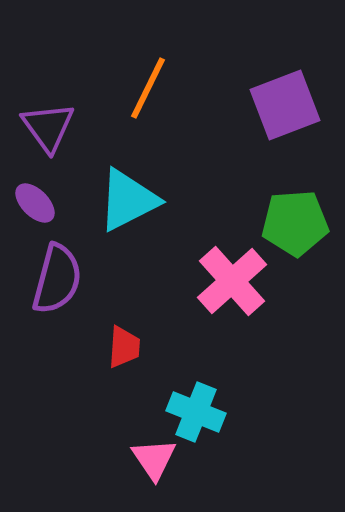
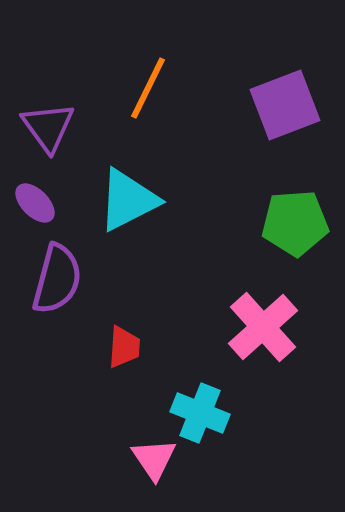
pink cross: moved 31 px right, 46 px down
cyan cross: moved 4 px right, 1 px down
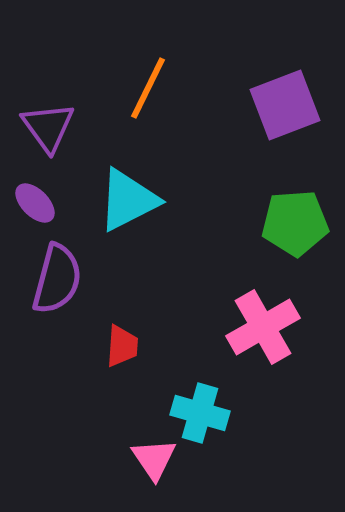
pink cross: rotated 12 degrees clockwise
red trapezoid: moved 2 px left, 1 px up
cyan cross: rotated 6 degrees counterclockwise
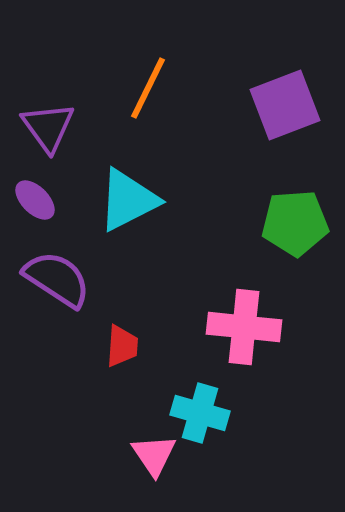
purple ellipse: moved 3 px up
purple semicircle: rotated 72 degrees counterclockwise
pink cross: moved 19 px left; rotated 36 degrees clockwise
pink triangle: moved 4 px up
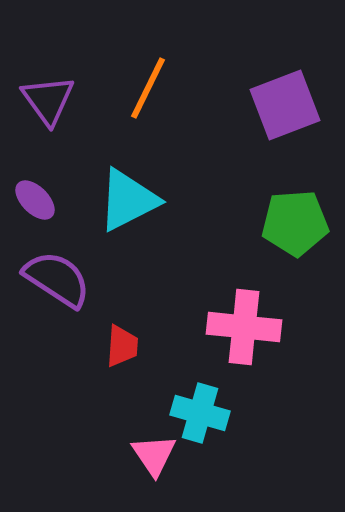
purple triangle: moved 27 px up
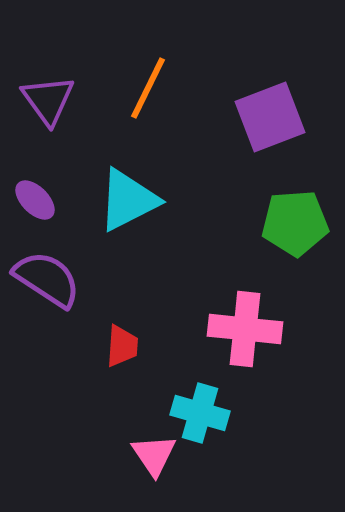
purple square: moved 15 px left, 12 px down
purple semicircle: moved 10 px left
pink cross: moved 1 px right, 2 px down
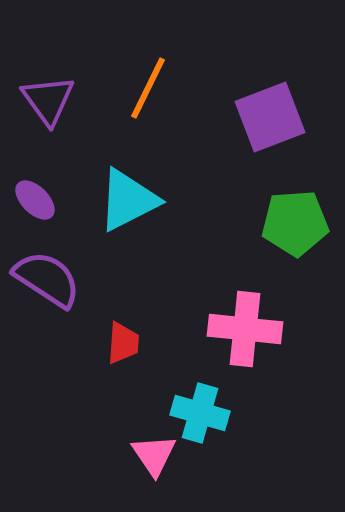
red trapezoid: moved 1 px right, 3 px up
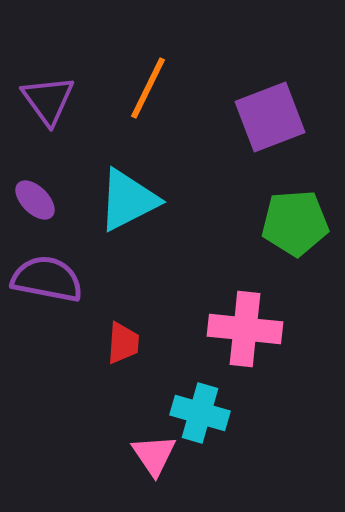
purple semicircle: rotated 22 degrees counterclockwise
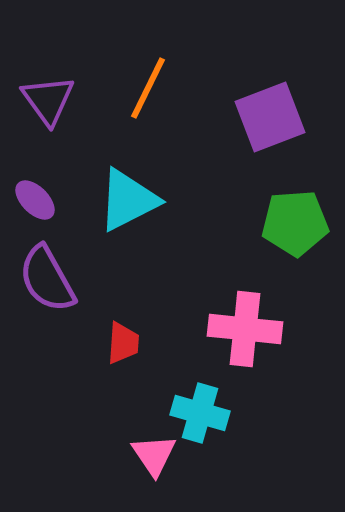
purple semicircle: rotated 130 degrees counterclockwise
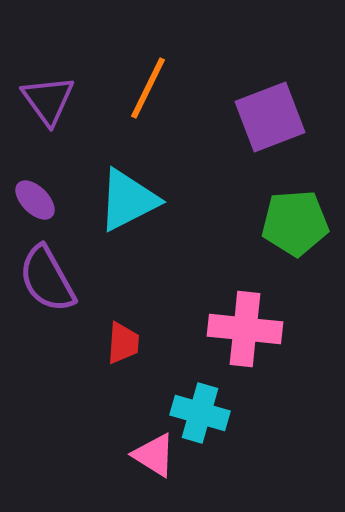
pink triangle: rotated 24 degrees counterclockwise
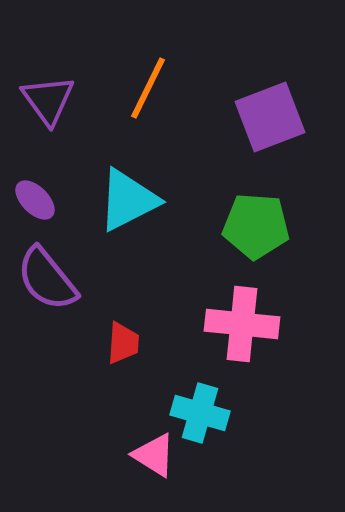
green pentagon: moved 39 px left, 3 px down; rotated 8 degrees clockwise
purple semicircle: rotated 10 degrees counterclockwise
pink cross: moved 3 px left, 5 px up
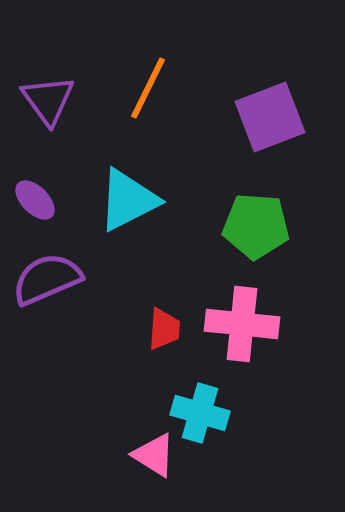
purple semicircle: rotated 106 degrees clockwise
red trapezoid: moved 41 px right, 14 px up
